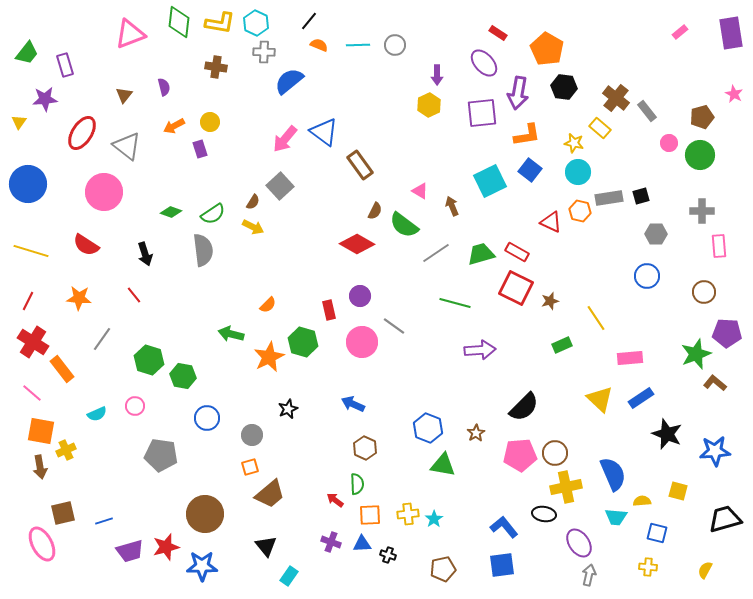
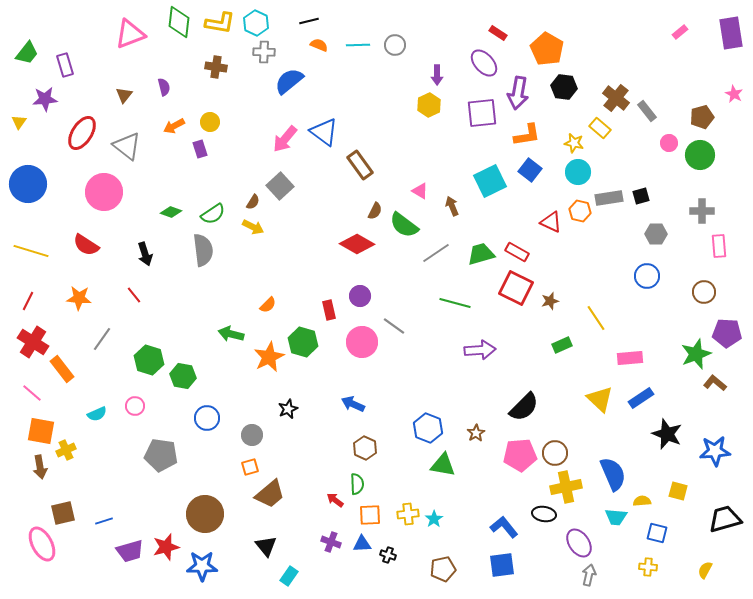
black line at (309, 21): rotated 36 degrees clockwise
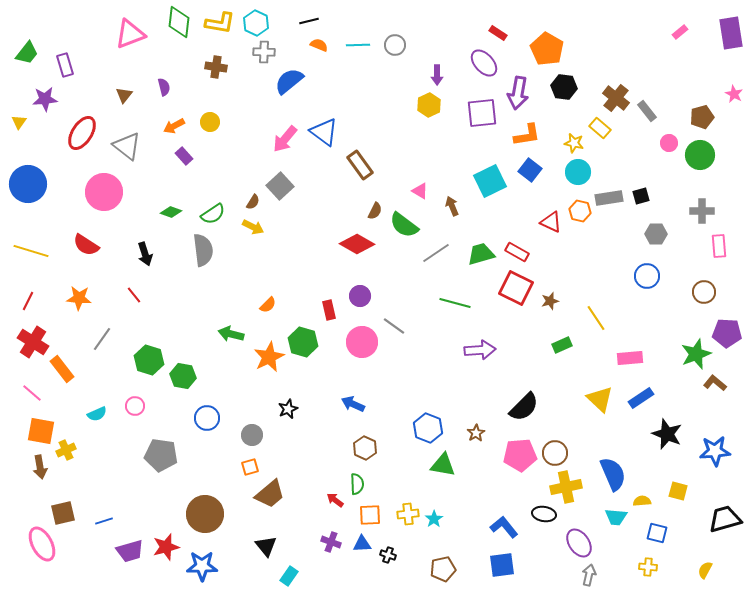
purple rectangle at (200, 149): moved 16 px left, 7 px down; rotated 24 degrees counterclockwise
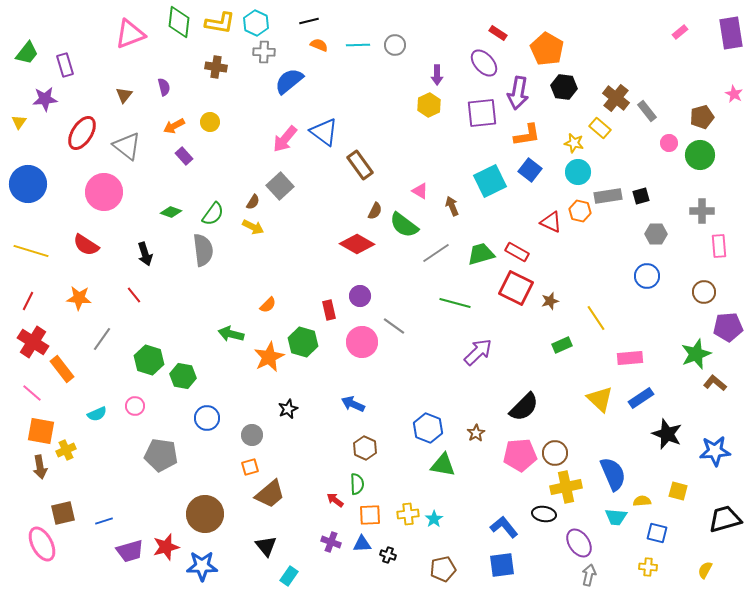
gray rectangle at (609, 198): moved 1 px left, 2 px up
green semicircle at (213, 214): rotated 20 degrees counterclockwise
purple pentagon at (727, 333): moved 1 px right, 6 px up; rotated 8 degrees counterclockwise
purple arrow at (480, 350): moved 2 px left, 2 px down; rotated 40 degrees counterclockwise
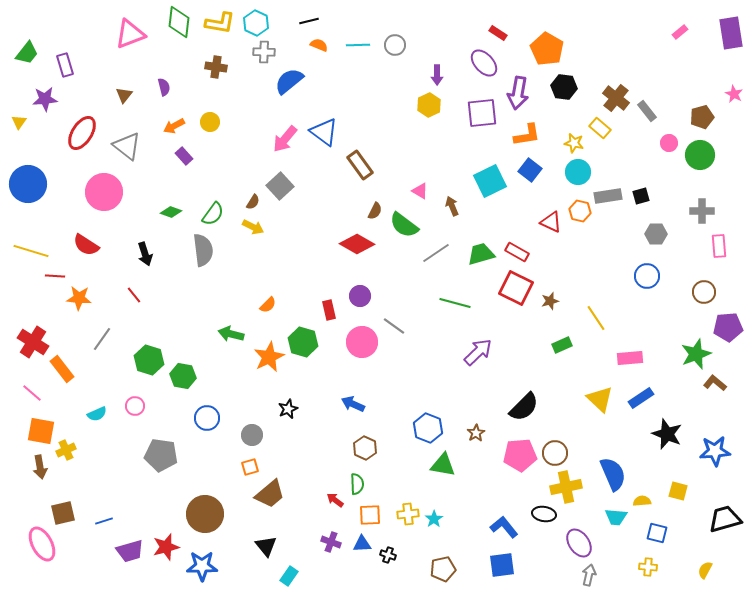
red line at (28, 301): moved 27 px right, 25 px up; rotated 66 degrees clockwise
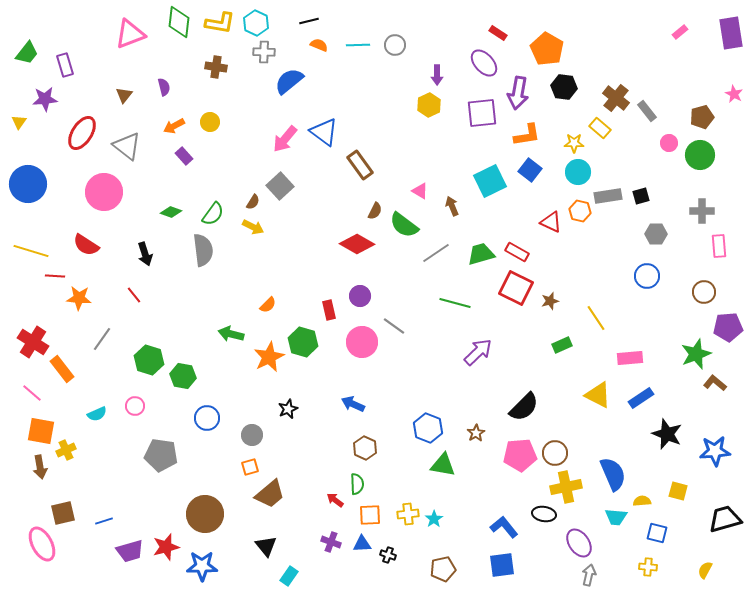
yellow star at (574, 143): rotated 12 degrees counterclockwise
yellow triangle at (600, 399): moved 2 px left, 4 px up; rotated 16 degrees counterclockwise
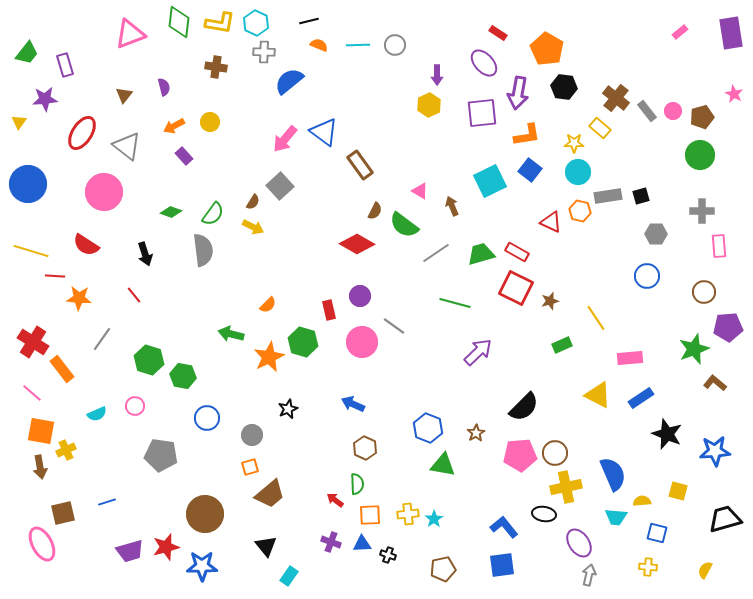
pink circle at (669, 143): moved 4 px right, 32 px up
green star at (696, 354): moved 2 px left, 5 px up
blue line at (104, 521): moved 3 px right, 19 px up
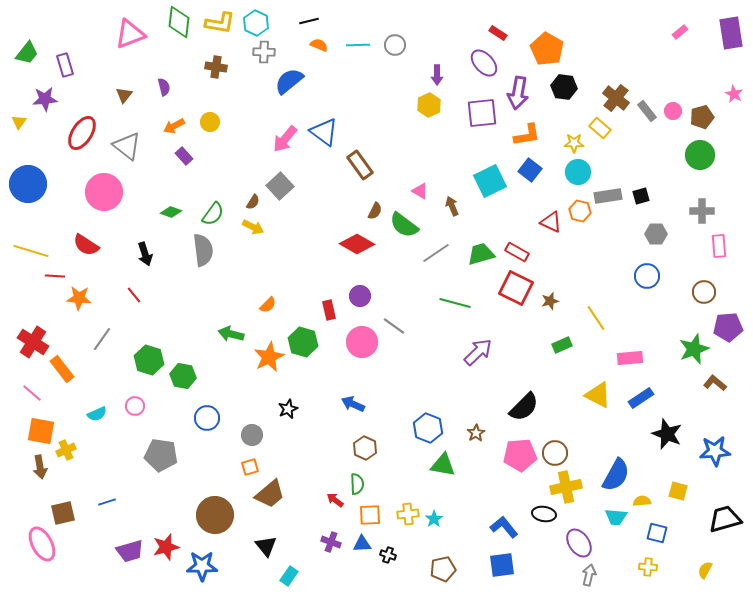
blue semicircle at (613, 474): moved 3 px right, 1 px down; rotated 52 degrees clockwise
brown circle at (205, 514): moved 10 px right, 1 px down
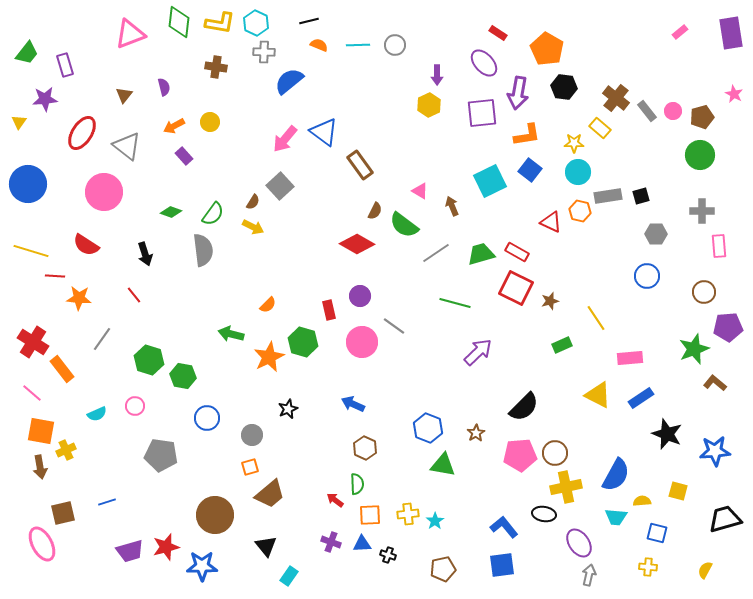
cyan star at (434, 519): moved 1 px right, 2 px down
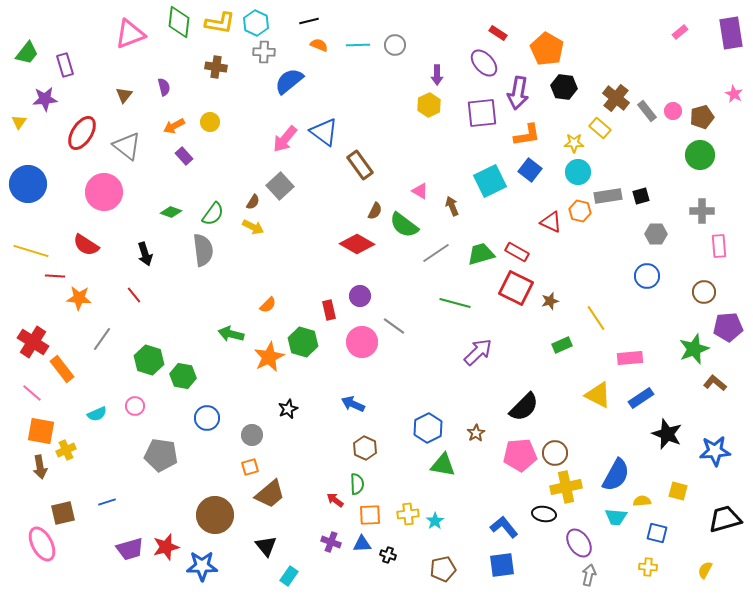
blue hexagon at (428, 428): rotated 12 degrees clockwise
purple trapezoid at (130, 551): moved 2 px up
